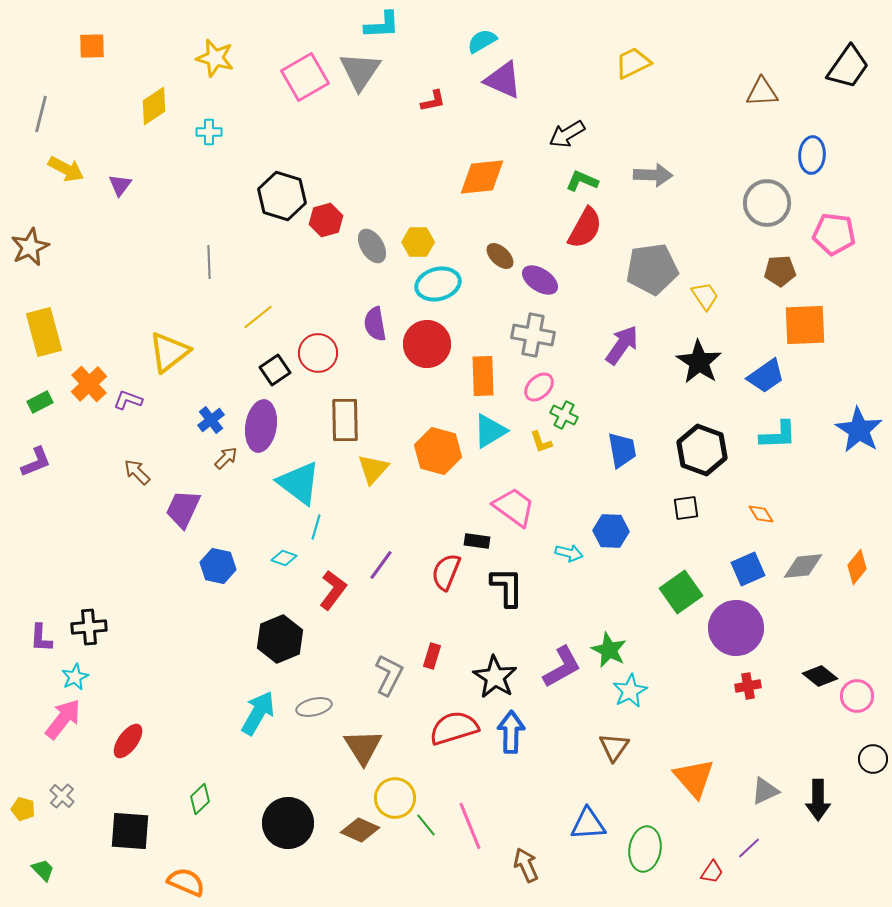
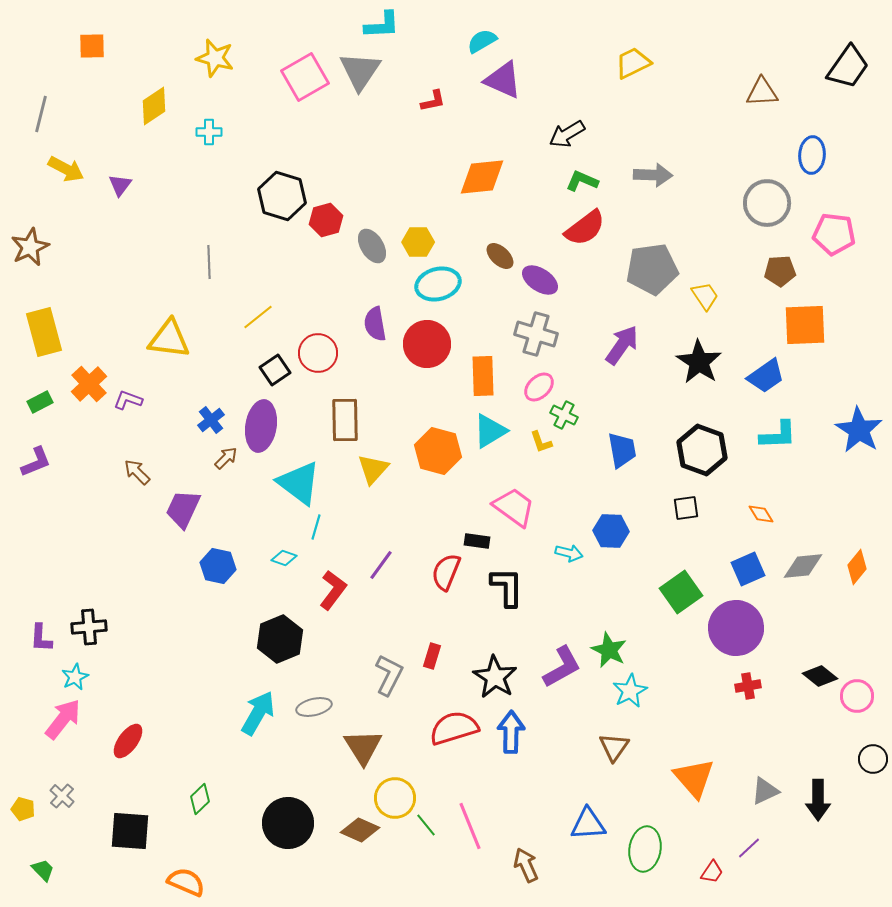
red semicircle at (585, 228): rotated 24 degrees clockwise
gray cross at (533, 335): moved 3 px right, 1 px up; rotated 6 degrees clockwise
yellow triangle at (169, 352): moved 13 px up; rotated 45 degrees clockwise
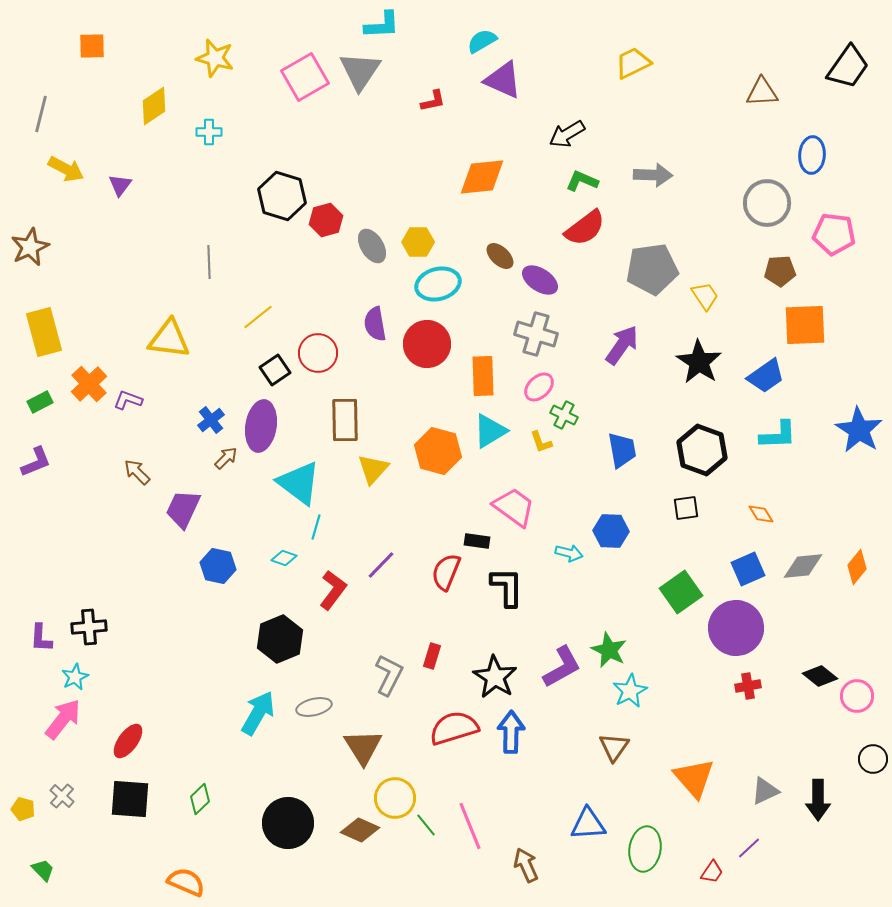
purple line at (381, 565): rotated 8 degrees clockwise
black square at (130, 831): moved 32 px up
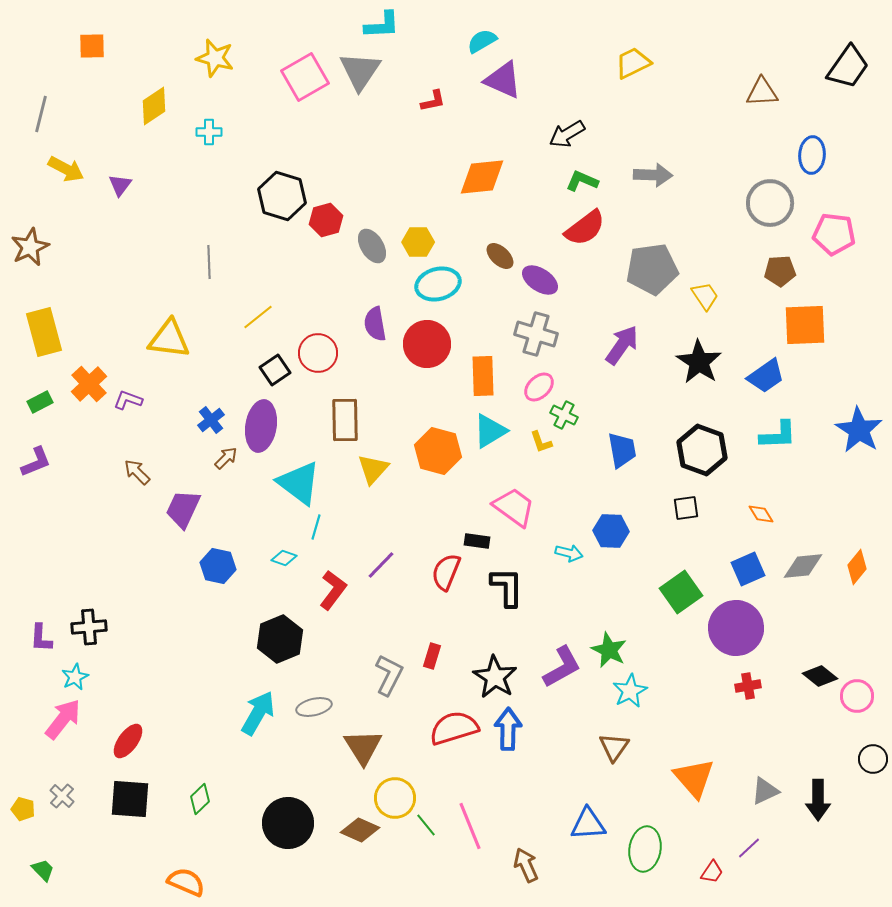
gray circle at (767, 203): moved 3 px right
blue arrow at (511, 732): moved 3 px left, 3 px up
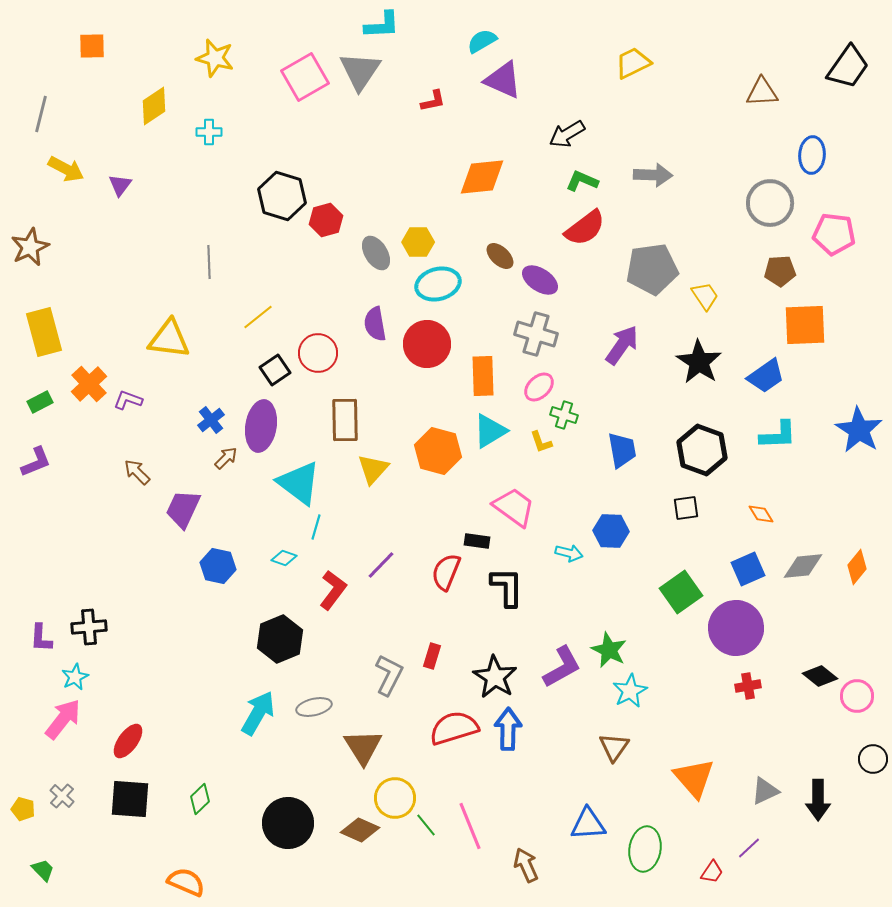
gray ellipse at (372, 246): moved 4 px right, 7 px down
green cross at (564, 415): rotated 8 degrees counterclockwise
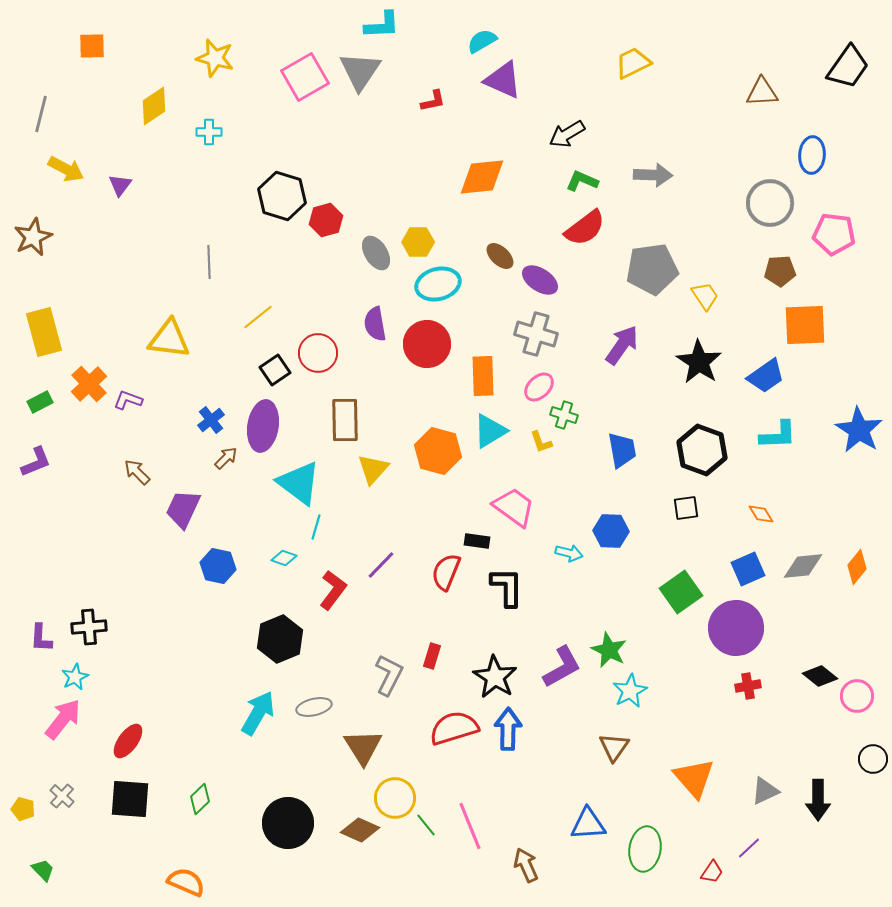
brown star at (30, 247): moved 3 px right, 10 px up
purple ellipse at (261, 426): moved 2 px right
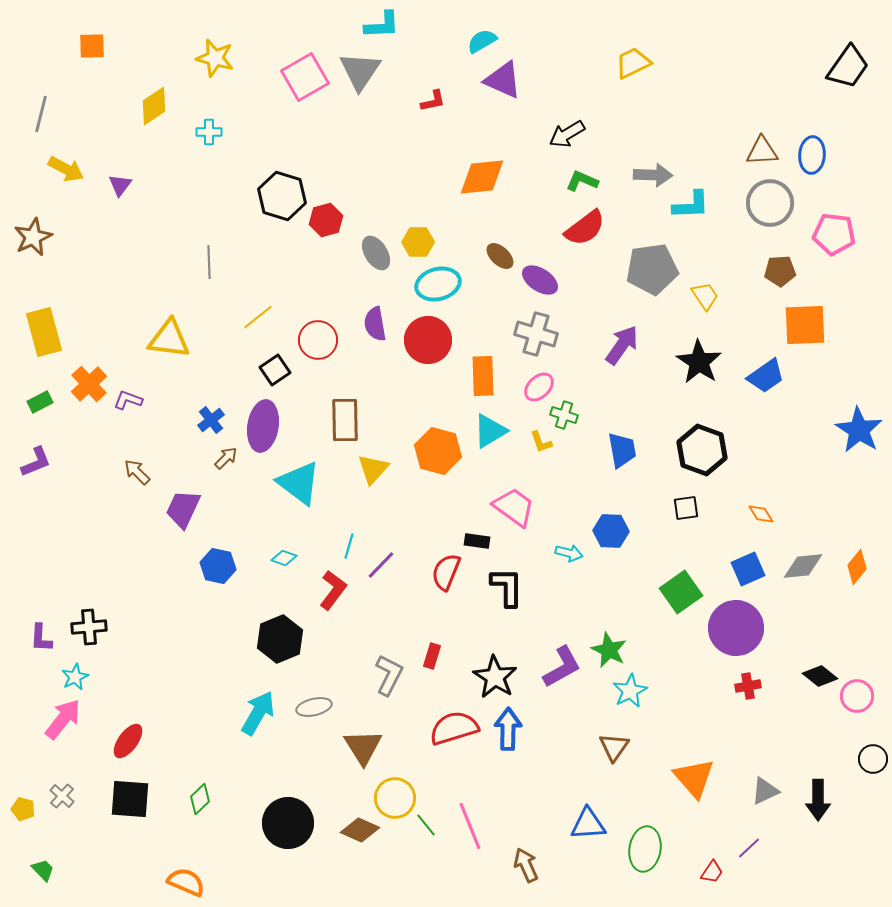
brown triangle at (762, 92): moved 59 px down
red circle at (427, 344): moved 1 px right, 4 px up
red circle at (318, 353): moved 13 px up
cyan L-shape at (778, 435): moved 87 px left, 230 px up
cyan line at (316, 527): moved 33 px right, 19 px down
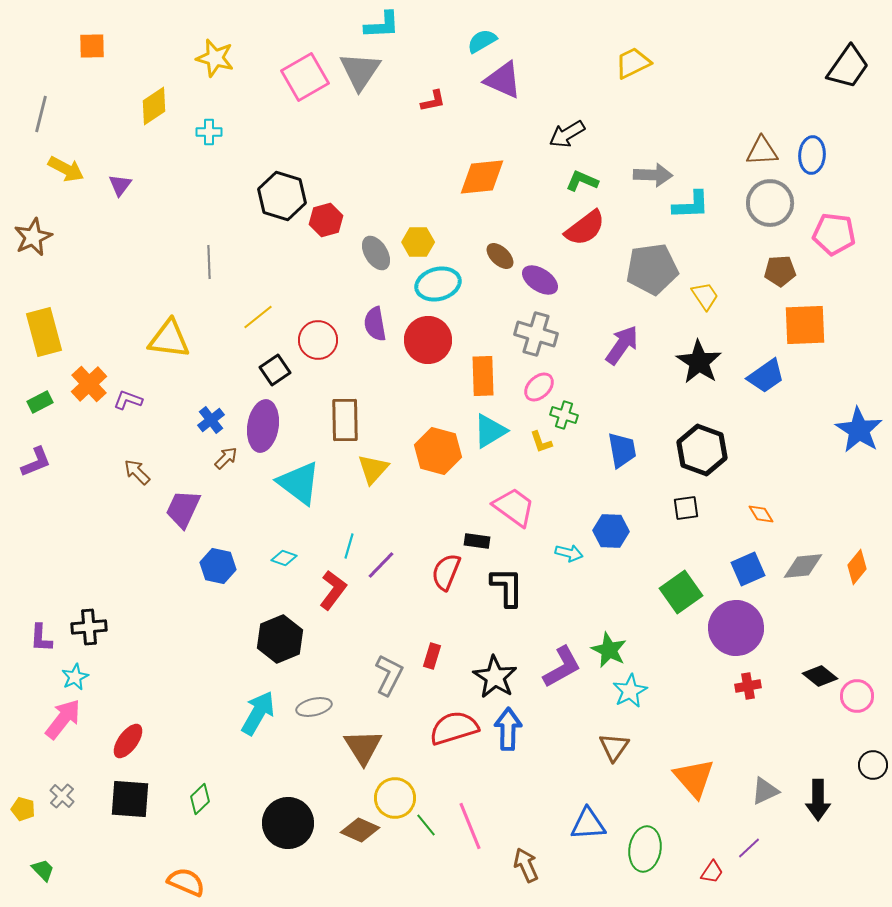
black circle at (873, 759): moved 6 px down
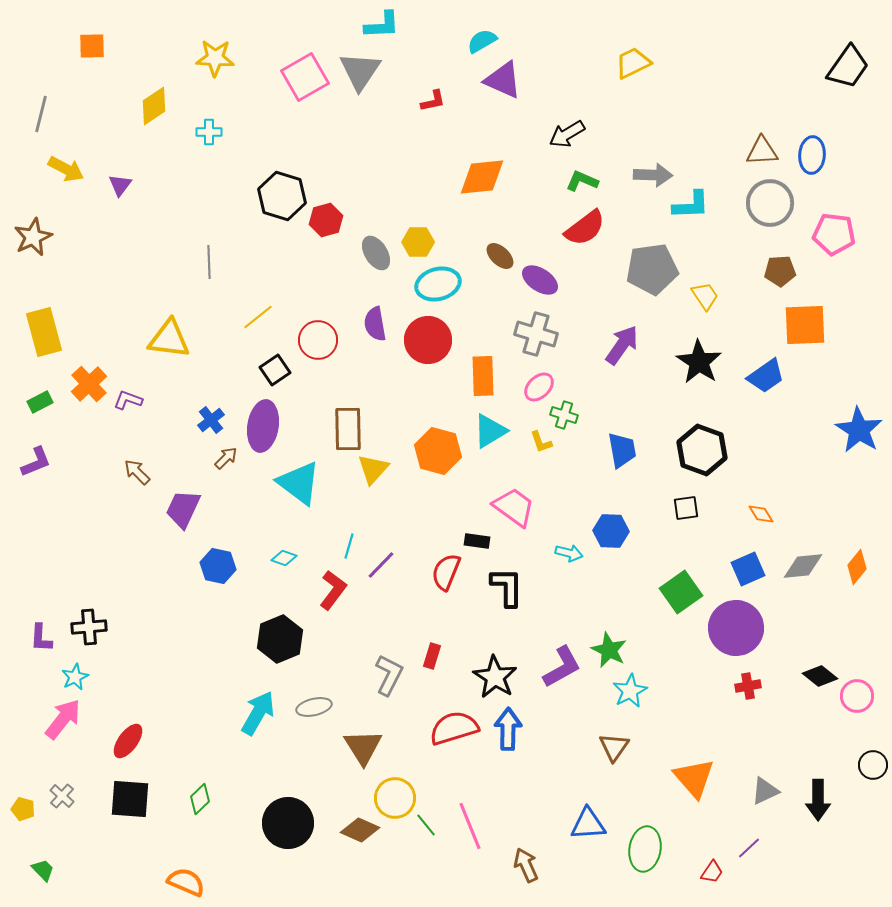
yellow star at (215, 58): rotated 12 degrees counterclockwise
brown rectangle at (345, 420): moved 3 px right, 9 px down
